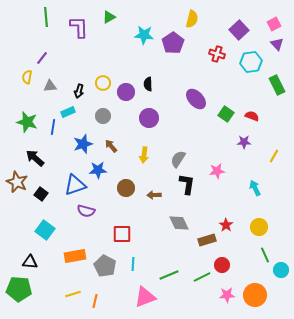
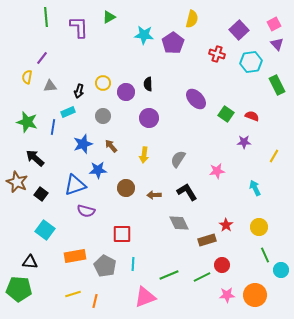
black L-shape at (187, 184): moved 8 px down; rotated 40 degrees counterclockwise
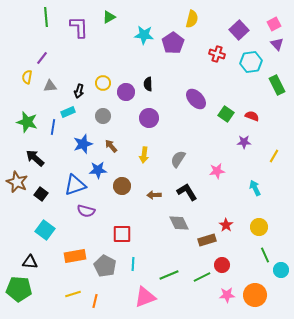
brown circle at (126, 188): moved 4 px left, 2 px up
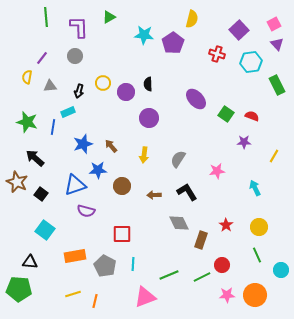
gray circle at (103, 116): moved 28 px left, 60 px up
brown rectangle at (207, 240): moved 6 px left; rotated 54 degrees counterclockwise
green line at (265, 255): moved 8 px left
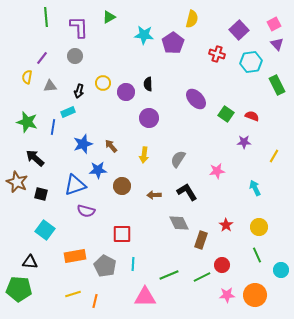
black square at (41, 194): rotated 24 degrees counterclockwise
pink triangle at (145, 297): rotated 20 degrees clockwise
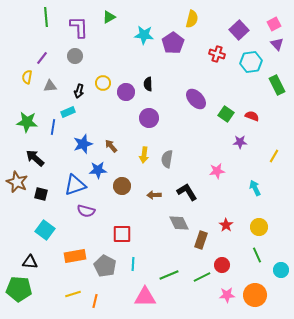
green star at (27, 122): rotated 10 degrees counterclockwise
purple star at (244, 142): moved 4 px left
gray semicircle at (178, 159): moved 11 px left; rotated 24 degrees counterclockwise
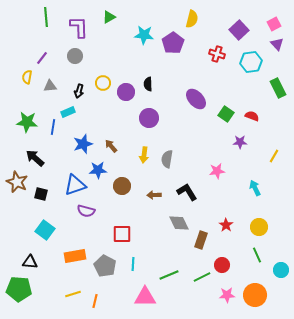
green rectangle at (277, 85): moved 1 px right, 3 px down
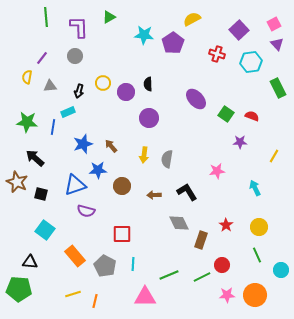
yellow semicircle at (192, 19): rotated 132 degrees counterclockwise
orange rectangle at (75, 256): rotated 60 degrees clockwise
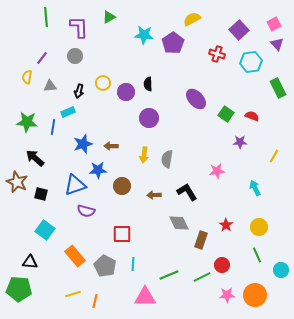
brown arrow at (111, 146): rotated 48 degrees counterclockwise
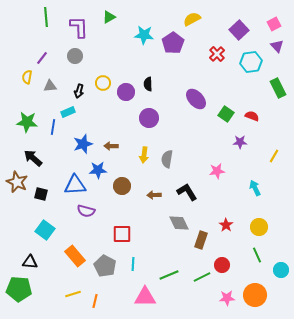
purple triangle at (277, 44): moved 2 px down
red cross at (217, 54): rotated 28 degrees clockwise
black arrow at (35, 158): moved 2 px left
blue triangle at (75, 185): rotated 15 degrees clockwise
pink star at (227, 295): moved 3 px down
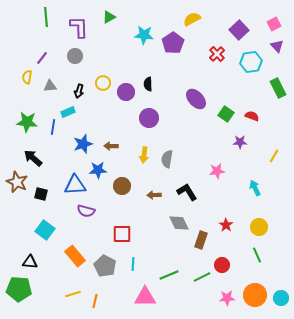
cyan circle at (281, 270): moved 28 px down
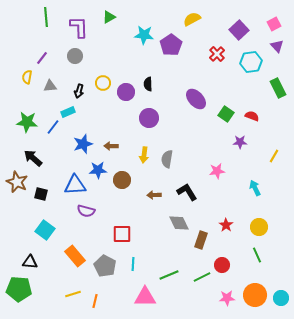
purple pentagon at (173, 43): moved 2 px left, 2 px down
blue line at (53, 127): rotated 28 degrees clockwise
brown circle at (122, 186): moved 6 px up
